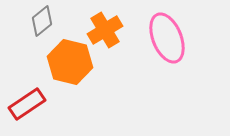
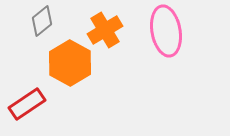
pink ellipse: moved 1 px left, 7 px up; rotated 12 degrees clockwise
orange hexagon: moved 1 px down; rotated 15 degrees clockwise
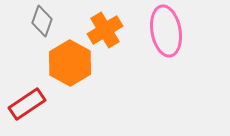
gray diamond: rotated 32 degrees counterclockwise
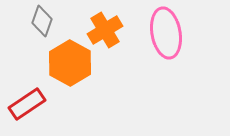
pink ellipse: moved 2 px down
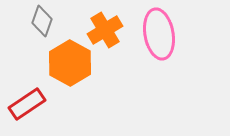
pink ellipse: moved 7 px left, 1 px down
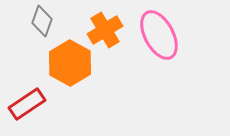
pink ellipse: moved 1 px down; rotated 18 degrees counterclockwise
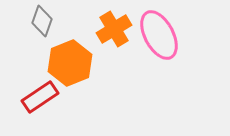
orange cross: moved 9 px right, 1 px up
orange hexagon: rotated 9 degrees clockwise
red rectangle: moved 13 px right, 7 px up
